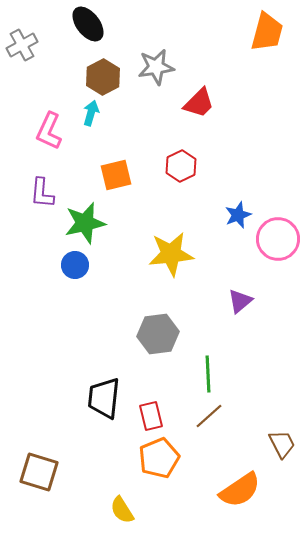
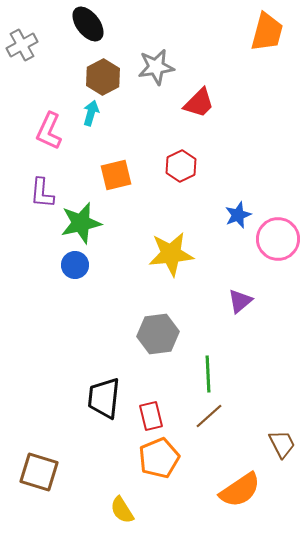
green star: moved 4 px left
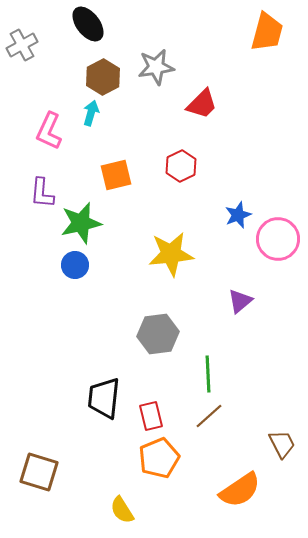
red trapezoid: moved 3 px right, 1 px down
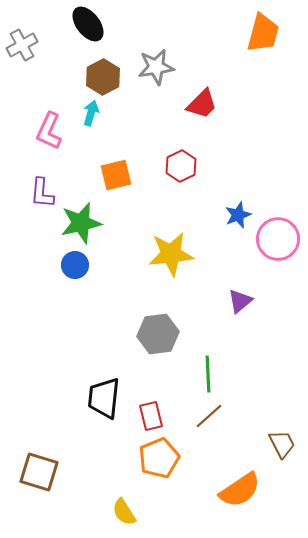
orange trapezoid: moved 4 px left, 1 px down
yellow semicircle: moved 2 px right, 2 px down
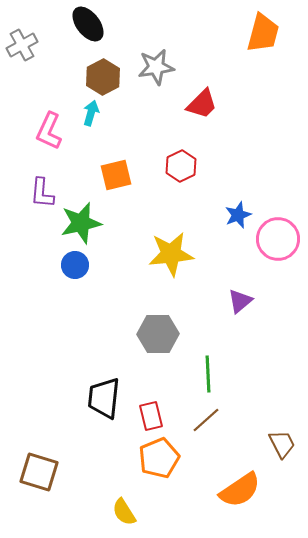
gray hexagon: rotated 6 degrees clockwise
brown line: moved 3 px left, 4 px down
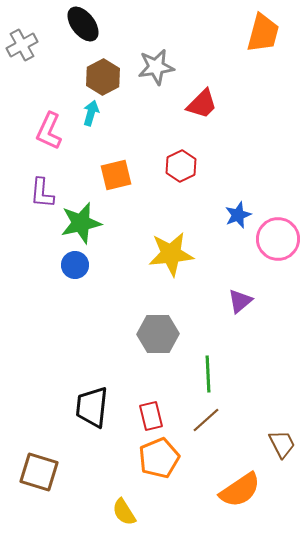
black ellipse: moved 5 px left
black trapezoid: moved 12 px left, 9 px down
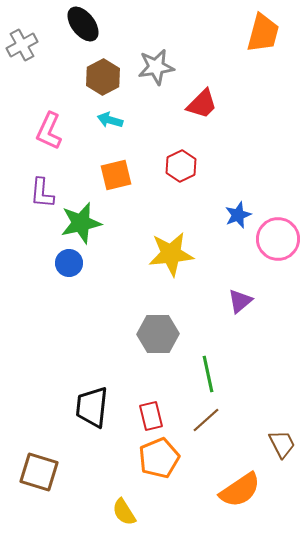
cyan arrow: moved 19 px right, 7 px down; rotated 90 degrees counterclockwise
blue circle: moved 6 px left, 2 px up
green line: rotated 9 degrees counterclockwise
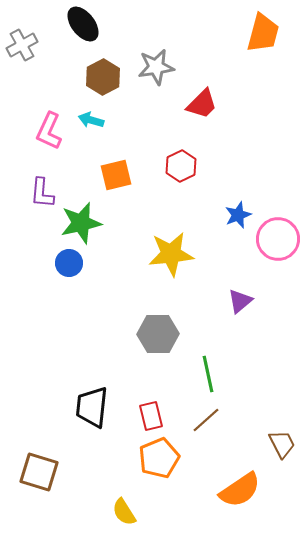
cyan arrow: moved 19 px left
